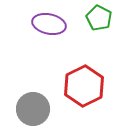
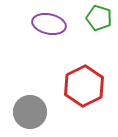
green pentagon: rotated 10 degrees counterclockwise
gray circle: moved 3 px left, 3 px down
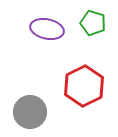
green pentagon: moved 6 px left, 5 px down
purple ellipse: moved 2 px left, 5 px down
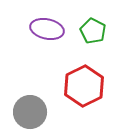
green pentagon: moved 8 px down; rotated 10 degrees clockwise
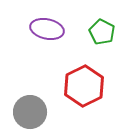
green pentagon: moved 9 px right, 1 px down
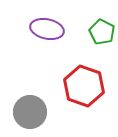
red hexagon: rotated 15 degrees counterclockwise
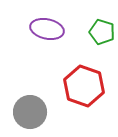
green pentagon: rotated 10 degrees counterclockwise
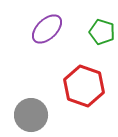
purple ellipse: rotated 56 degrees counterclockwise
gray circle: moved 1 px right, 3 px down
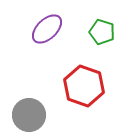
gray circle: moved 2 px left
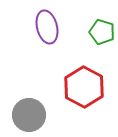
purple ellipse: moved 2 px up; rotated 60 degrees counterclockwise
red hexagon: moved 1 px down; rotated 9 degrees clockwise
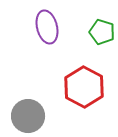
gray circle: moved 1 px left, 1 px down
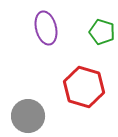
purple ellipse: moved 1 px left, 1 px down
red hexagon: rotated 12 degrees counterclockwise
